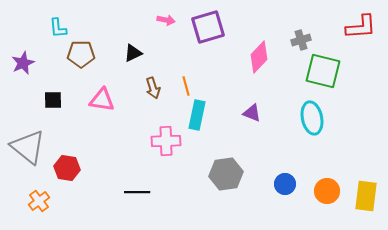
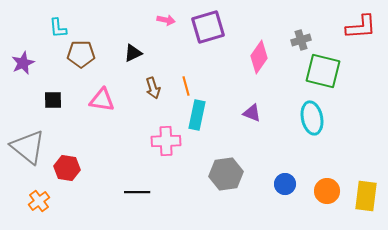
pink diamond: rotated 8 degrees counterclockwise
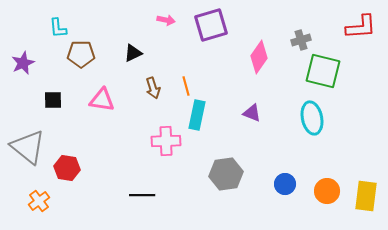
purple square: moved 3 px right, 2 px up
black line: moved 5 px right, 3 px down
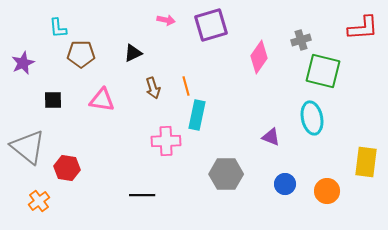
red L-shape: moved 2 px right, 1 px down
purple triangle: moved 19 px right, 24 px down
gray hexagon: rotated 8 degrees clockwise
yellow rectangle: moved 34 px up
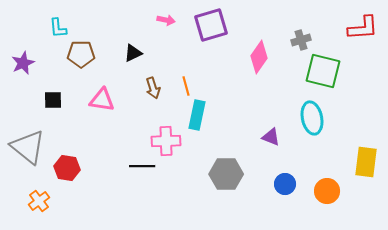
black line: moved 29 px up
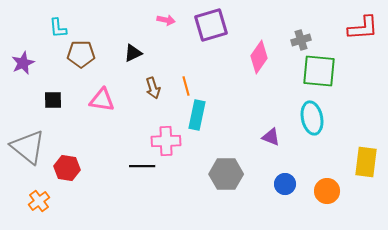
green square: moved 4 px left; rotated 9 degrees counterclockwise
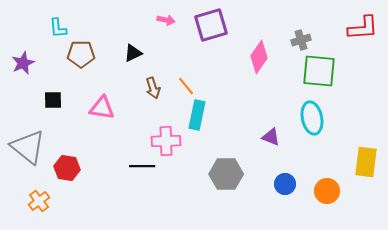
orange line: rotated 24 degrees counterclockwise
pink triangle: moved 8 px down
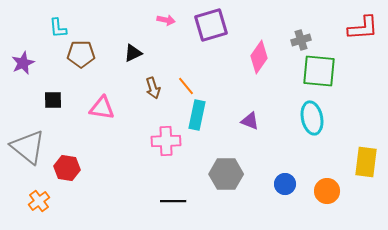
purple triangle: moved 21 px left, 16 px up
black line: moved 31 px right, 35 px down
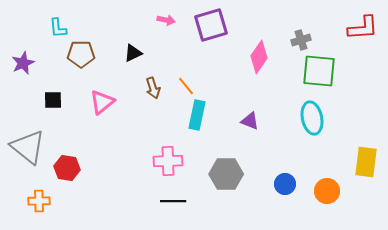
pink triangle: moved 6 px up; rotated 48 degrees counterclockwise
pink cross: moved 2 px right, 20 px down
orange cross: rotated 35 degrees clockwise
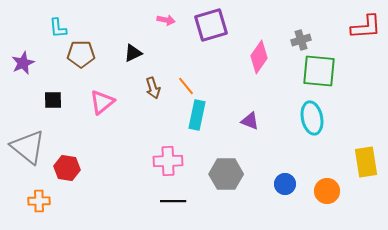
red L-shape: moved 3 px right, 1 px up
yellow rectangle: rotated 16 degrees counterclockwise
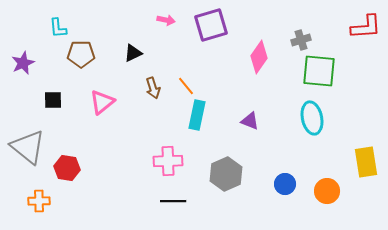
gray hexagon: rotated 24 degrees counterclockwise
